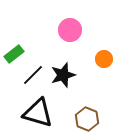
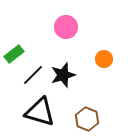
pink circle: moved 4 px left, 3 px up
black triangle: moved 2 px right, 1 px up
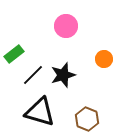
pink circle: moved 1 px up
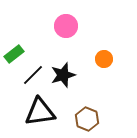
black triangle: rotated 24 degrees counterclockwise
